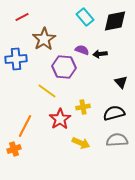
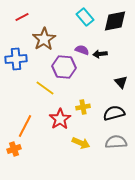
yellow line: moved 2 px left, 3 px up
gray semicircle: moved 1 px left, 2 px down
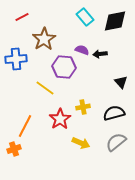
gray semicircle: rotated 35 degrees counterclockwise
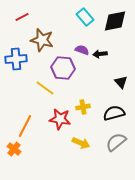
brown star: moved 2 px left, 1 px down; rotated 25 degrees counterclockwise
purple hexagon: moved 1 px left, 1 px down
red star: rotated 30 degrees counterclockwise
orange cross: rotated 32 degrees counterclockwise
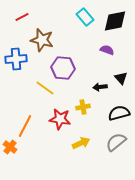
purple semicircle: moved 25 px right
black arrow: moved 33 px down
black triangle: moved 4 px up
black semicircle: moved 5 px right
yellow arrow: rotated 48 degrees counterclockwise
orange cross: moved 4 px left, 2 px up
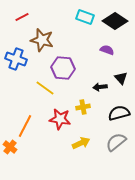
cyan rectangle: rotated 30 degrees counterclockwise
black diamond: rotated 45 degrees clockwise
blue cross: rotated 25 degrees clockwise
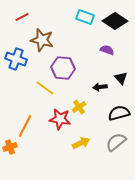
yellow cross: moved 4 px left; rotated 24 degrees counterclockwise
orange cross: rotated 32 degrees clockwise
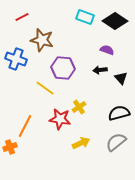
black arrow: moved 17 px up
